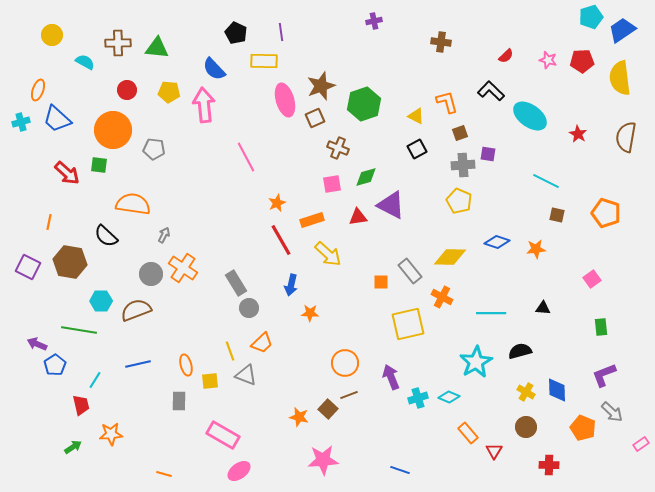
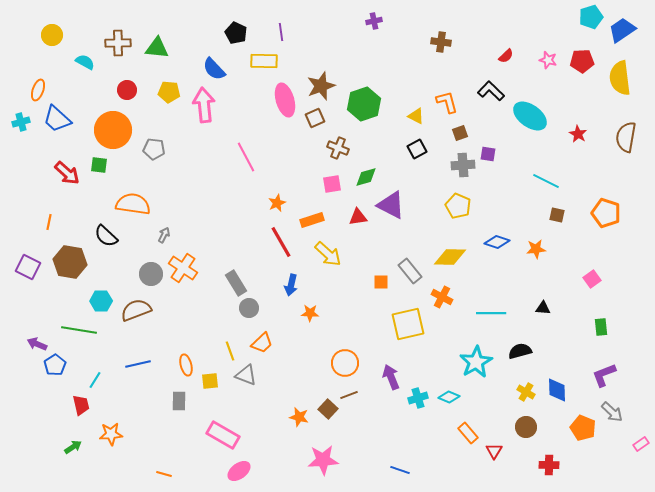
yellow pentagon at (459, 201): moved 1 px left, 5 px down
red line at (281, 240): moved 2 px down
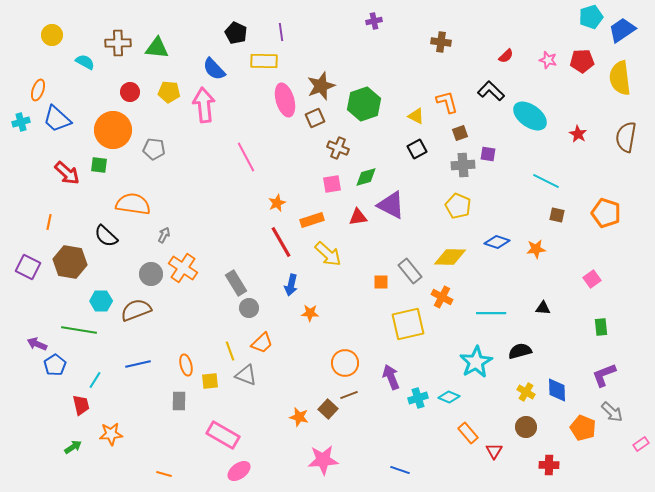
red circle at (127, 90): moved 3 px right, 2 px down
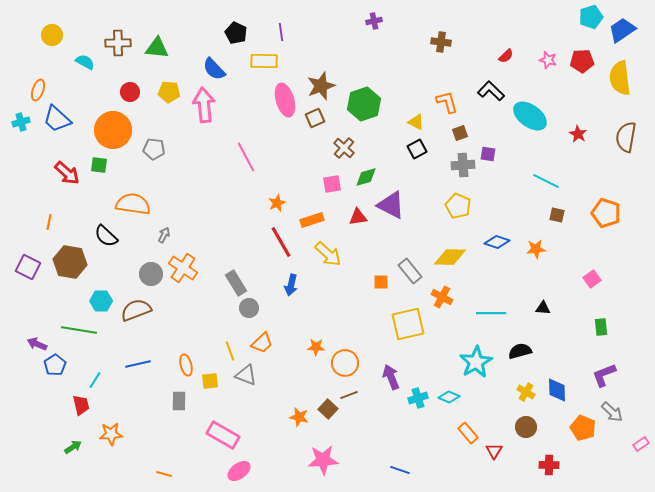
yellow triangle at (416, 116): moved 6 px down
brown cross at (338, 148): moved 6 px right; rotated 20 degrees clockwise
orange star at (310, 313): moved 6 px right, 34 px down
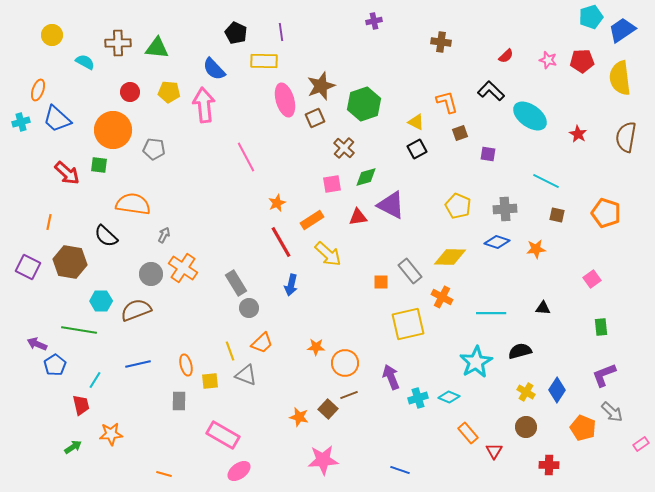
gray cross at (463, 165): moved 42 px right, 44 px down
orange rectangle at (312, 220): rotated 15 degrees counterclockwise
blue diamond at (557, 390): rotated 35 degrees clockwise
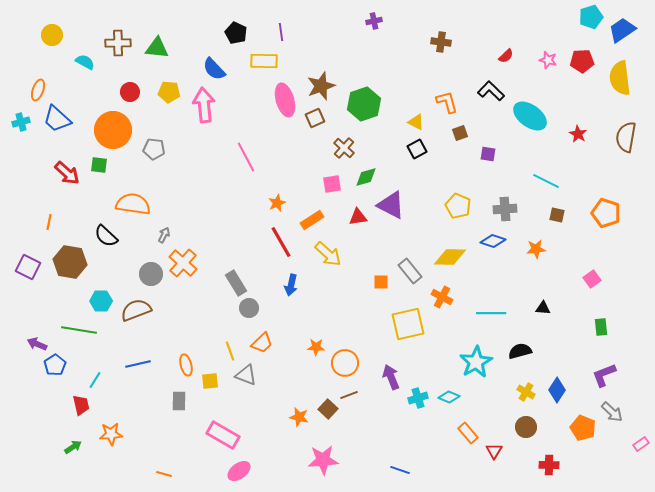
blue diamond at (497, 242): moved 4 px left, 1 px up
orange cross at (183, 268): moved 5 px up; rotated 8 degrees clockwise
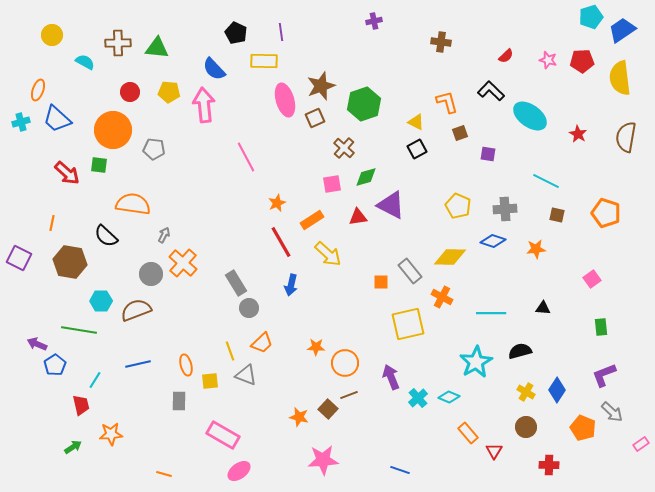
orange line at (49, 222): moved 3 px right, 1 px down
purple square at (28, 267): moved 9 px left, 9 px up
cyan cross at (418, 398): rotated 24 degrees counterclockwise
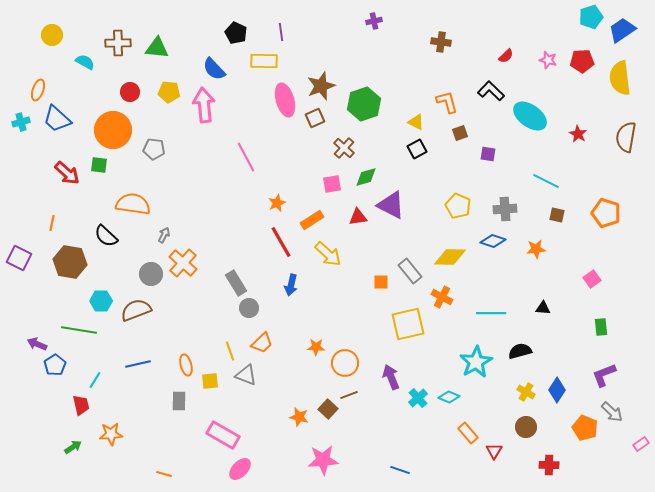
orange pentagon at (583, 428): moved 2 px right
pink ellipse at (239, 471): moved 1 px right, 2 px up; rotated 10 degrees counterclockwise
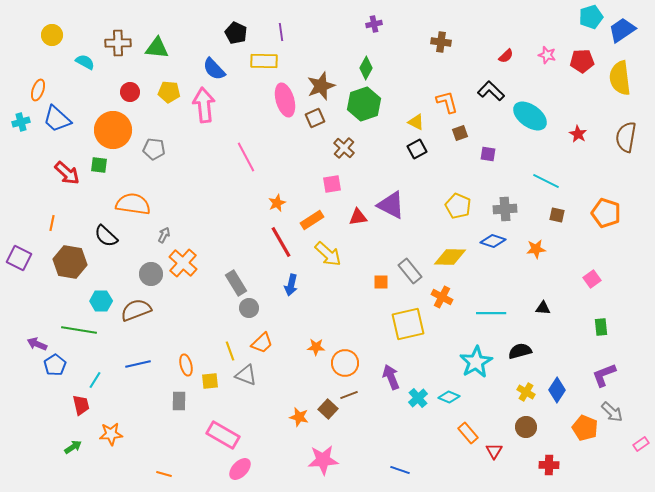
purple cross at (374, 21): moved 3 px down
pink star at (548, 60): moved 1 px left, 5 px up
green diamond at (366, 177): moved 109 px up; rotated 45 degrees counterclockwise
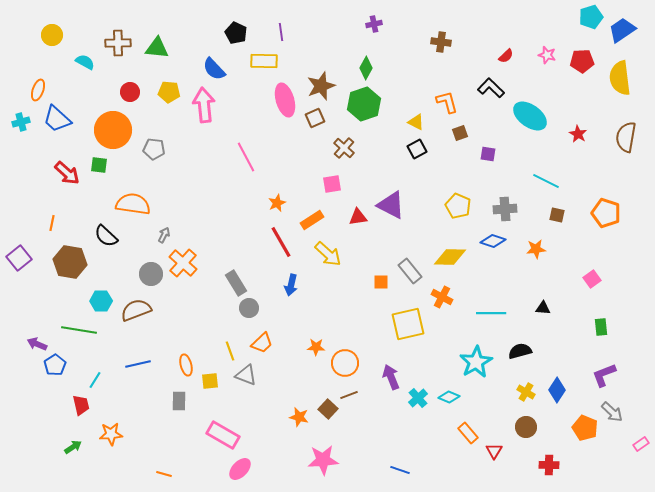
black L-shape at (491, 91): moved 3 px up
purple square at (19, 258): rotated 25 degrees clockwise
